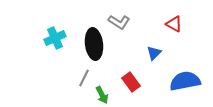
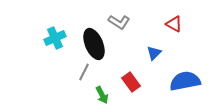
black ellipse: rotated 16 degrees counterclockwise
gray line: moved 6 px up
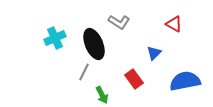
red rectangle: moved 3 px right, 3 px up
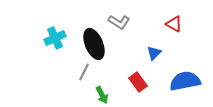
red rectangle: moved 4 px right, 3 px down
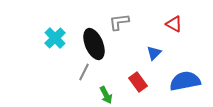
gray L-shape: rotated 140 degrees clockwise
cyan cross: rotated 20 degrees counterclockwise
green arrow: moved 4 px right
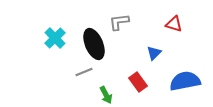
red triangle: rotated 12 degrees counterclockwise
gray line: rotated 42 degrees clockwise
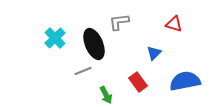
gray line: moved 1 px left, 1 px up
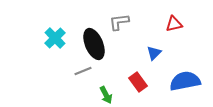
red triangle: rotated 30 degrees counterclockwise
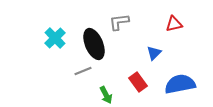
blue semicircle: moved 5 px left, 3 px down
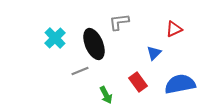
red triangle: moved 5 px down; rotated 12 degrees counterclockwise
gray line: moved 3 px left
